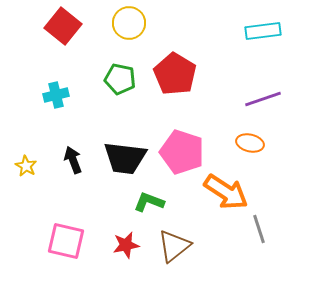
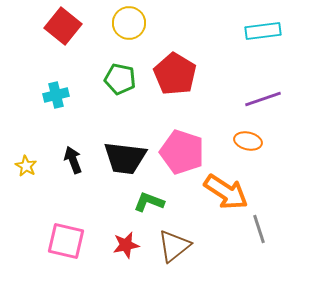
orange ellipse: moved 2 px left, 2 px up
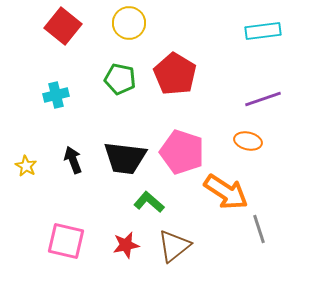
green L-shape: rotated 20 degrees clockwise
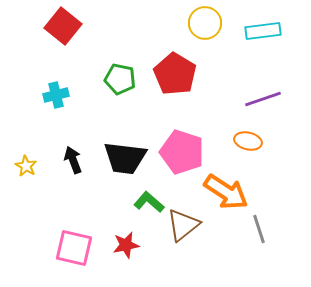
yellow circle: moved 76 px right
pink square: moved 8 px right, 7 px down
brown triangle: moved 9 px right, 21 px up
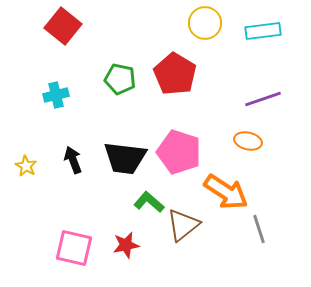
pink pentagon: moved 3 px left
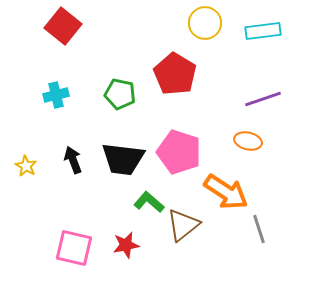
green pentagon: moved 15 px down
black trapezoid: moved 2 px left, 1 px down
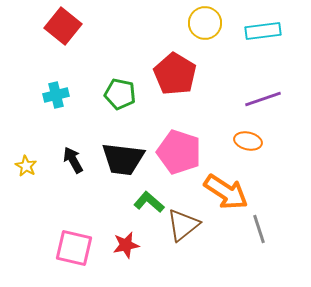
black arrow: rotated 8 degrees counterclockwise
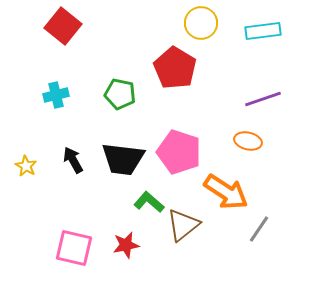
yellow circle: moved 4 px left
red pentagon: moved 6 px up
gray line: rotated 52 degrees clockwise
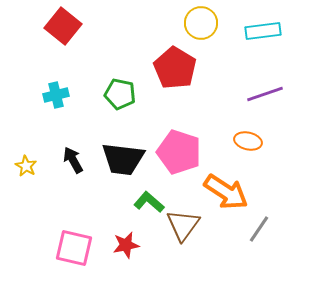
purple line: moved 2 px right, 5 px up
brown triangle: rotated 15 degrees counterclockwise
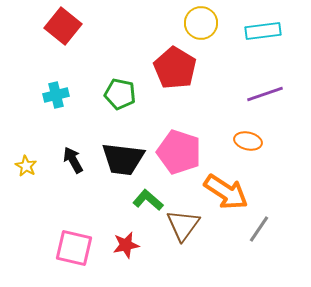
green L-shape: moved 1 px left, 2 px up
